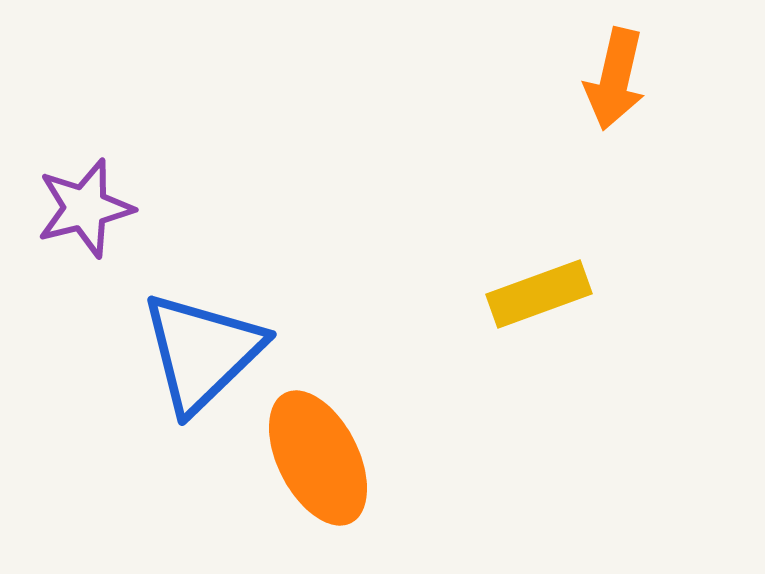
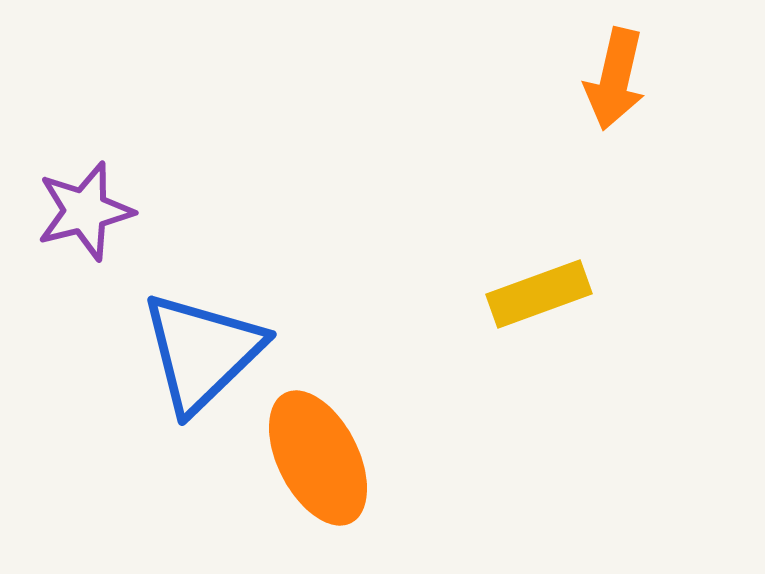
purple star: moved 3 px down
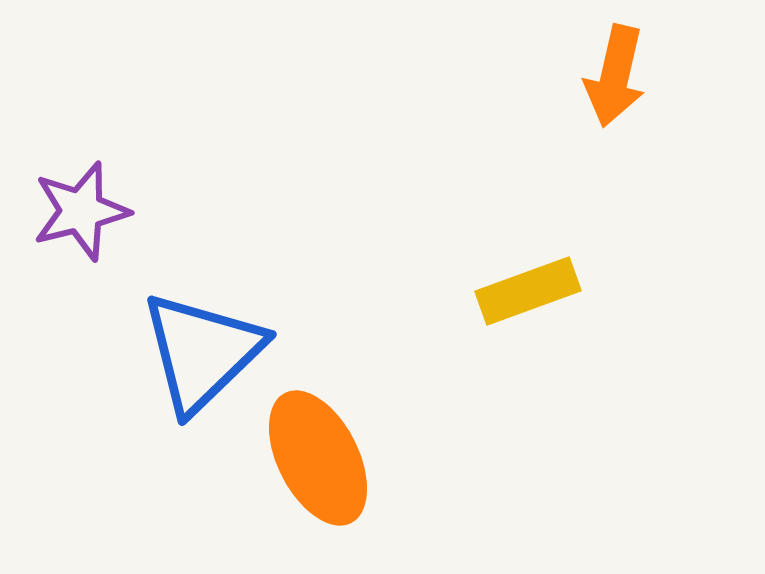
orange arrow: moved 3 px up
purple star: moved 4 px left
yellow rectangle: moved 11 px left, 3 px up
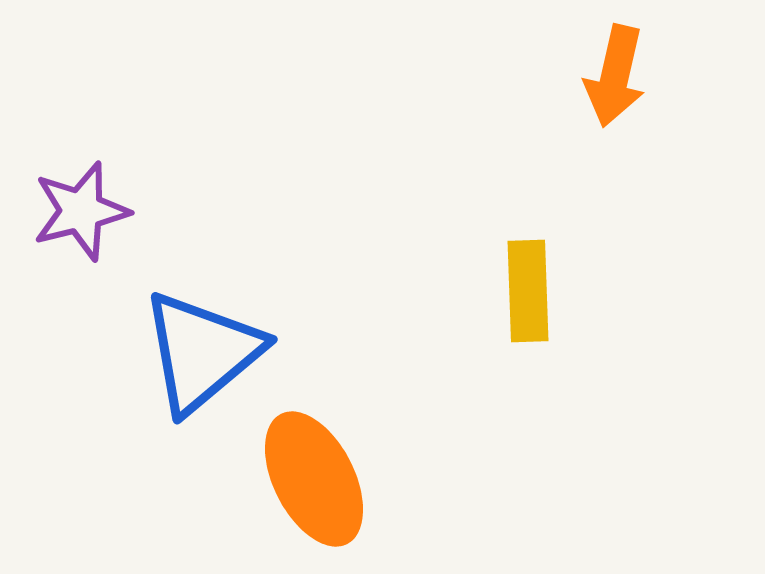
yellow rectangle: rotated 72 degrees counterclockwise
blue triangle: rotated 4 degrees clockwise
orange ellipse: moved 4 px left, 21 px down
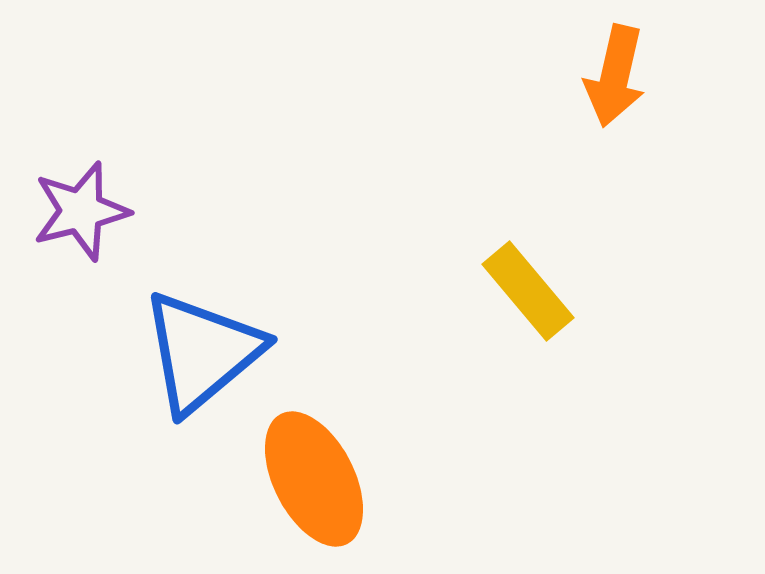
yellow rectangle: rotated 38 degrees counterclockwise
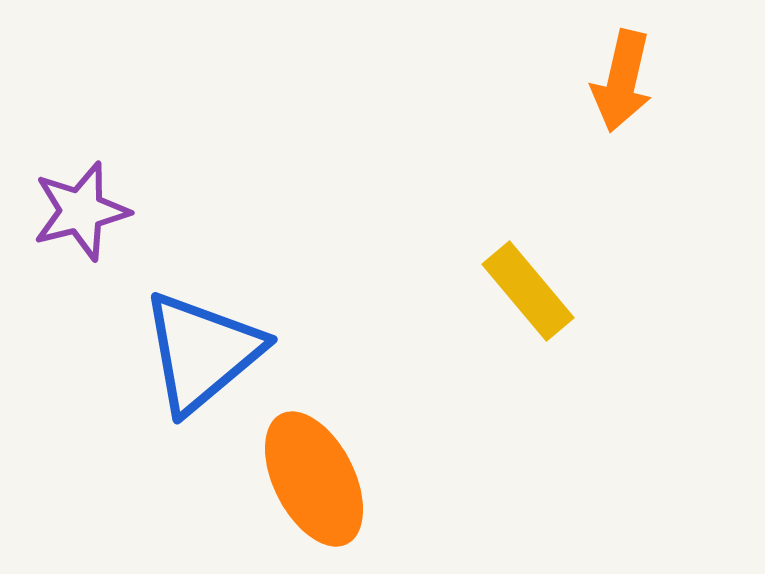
orange arrow: moved 7 px right, 5 px down
